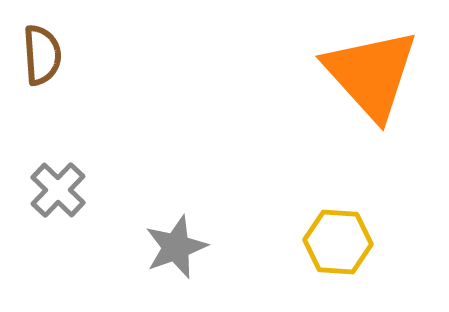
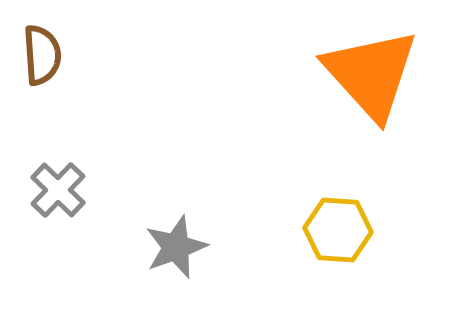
yellow hexagon: moved 12 px up
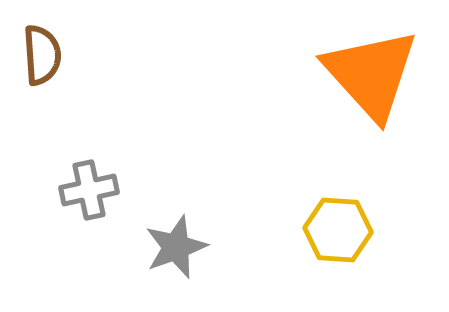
gray cross: moved 31 px right; rotated 34 degrees clockwise
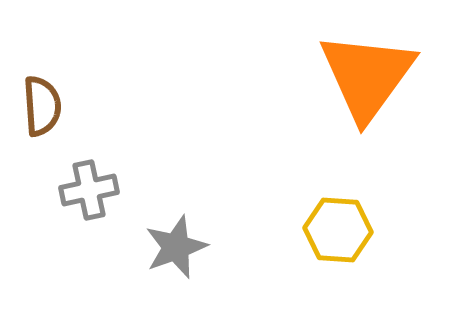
brown semicircle: moved 51 px down
orange triangle: moved 4 px left, 2 px down; rotated 18 degrees clockwise
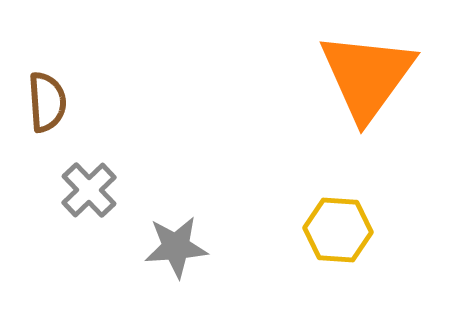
brown semicircle: moved 5 px right, 4 px up
gray cross: rotated 32 degrees counterclockwise
gray star: rotated 16 degrees clockwise
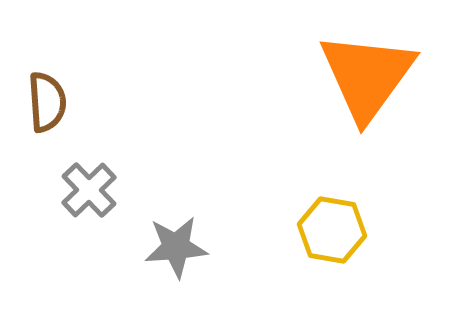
yellow hexagon: moved 6 px left; rotated 6 degrees clockwise
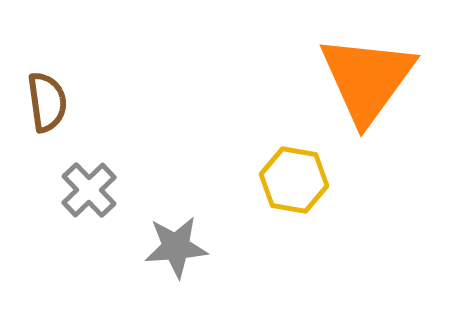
orange triangle: moved 3 px down
brown semicircle: rotated 4 degrees counterclockwise
yellow hexagon: moved 38 px left, 50 px up
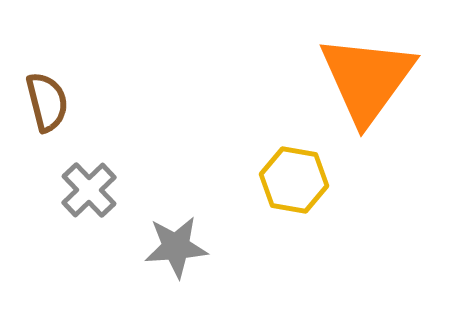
brown semicircle: rotated 6 degrees counterclockwise
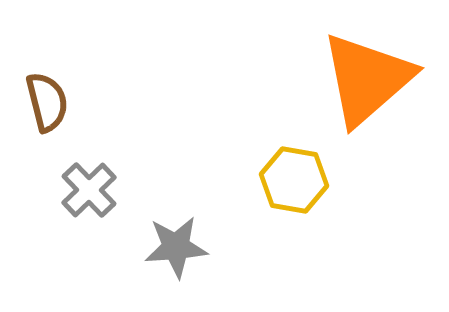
orange triangle: rotated 13 degrees clockwise
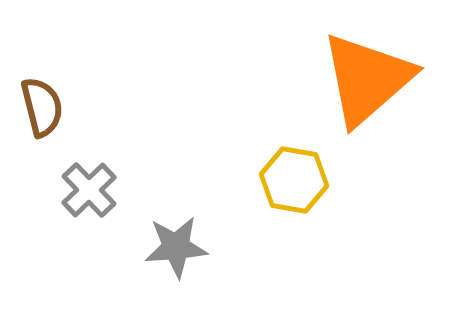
brown semicircle: moved 5 px left, 5 px down
